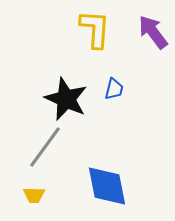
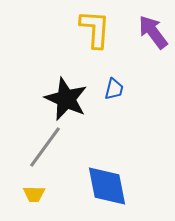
yellow trapezoid: moved 1 px up
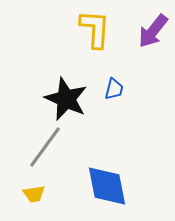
purple arrow: moved 1 px up; rotated 105 degrees counterclockwise
yellow trapezoid: rotated 10 degrees counterclockwise
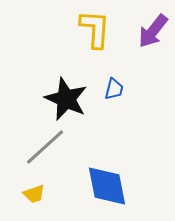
gray line: rotated 12 degrees clockwise
yellow trapezoid: rotated 10 degrees counterclockwise
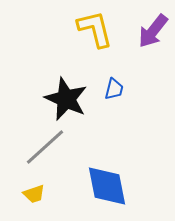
yellow L-shape: rotated 18 degrees counterclockwise
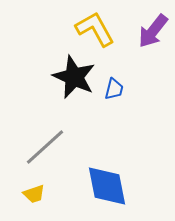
yellow L-shape: rotated 15 degrees counterclockwise
black star: moved 8 px right, 22 px up
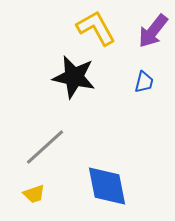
yellow L-shape: moved 1 px right, 1 px up
black star: rotated 12 degrees counterclockwise
blue trapezoid: moved 30 px right, 7 px up
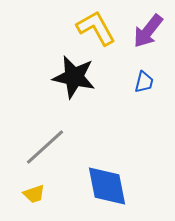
purple arrow: moved 5 px left
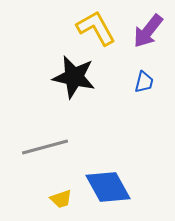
gray line: rotated 27 degrees clockwise
blue diamond: moved 1 px right, 1 px down; rotated 18 degrees counterclockwise
yellow trapezoid: moved 27 px right, 5 px down
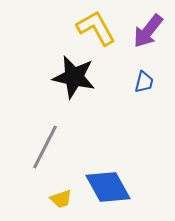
gray line: rotated 48 degrees counterclockwise
